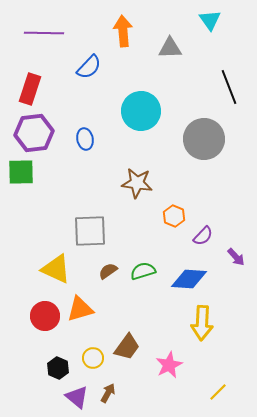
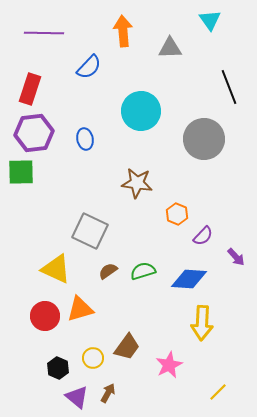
orange hexagon: moved 3 px right, 2 px up
gray square: rotated 27 degrees clockwise
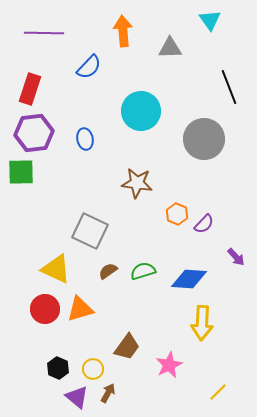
purple semicircle: moved 1 px right, 12 px up
red circle: moved 7 px up
yellow circle: moved 11 px down
